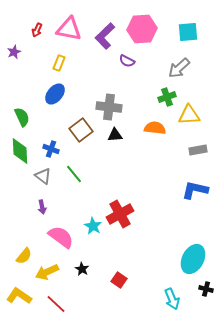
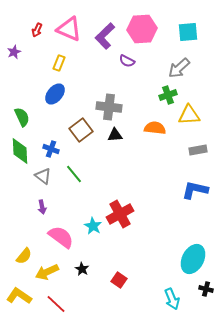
pink triangle: rotated 12 degrees clockwise
green cross: moved 1 px right, 2 px up
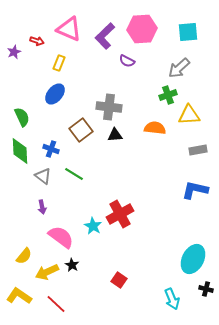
red arrow: moved 11 px down; rotated 96 degrees counterclockwise
green line: rotated 18 degrees counterclockwise
black star: moved 10 px left, 4 px up
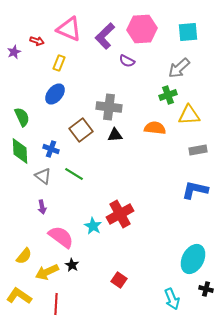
red line: rotated 50 degrees clockwise
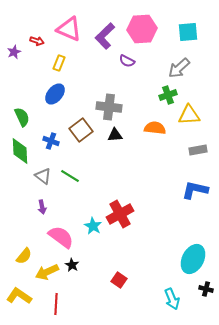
blue cross: moved 8 px up
green line: moved 4 px left, 2 px down
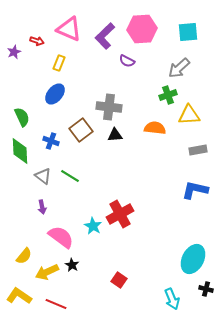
red line: rotated 70 degrees counterclockwise
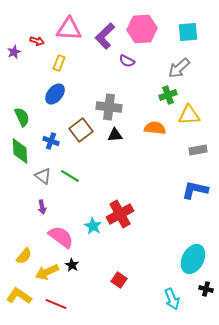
pink triangle: rotated 20 degrees counterclockwise
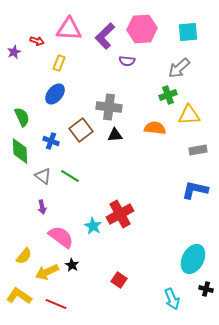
purple semicircle: rotated 21 degrees counterclockwise
